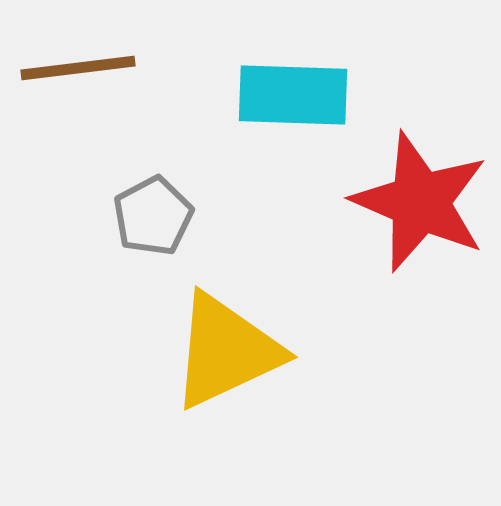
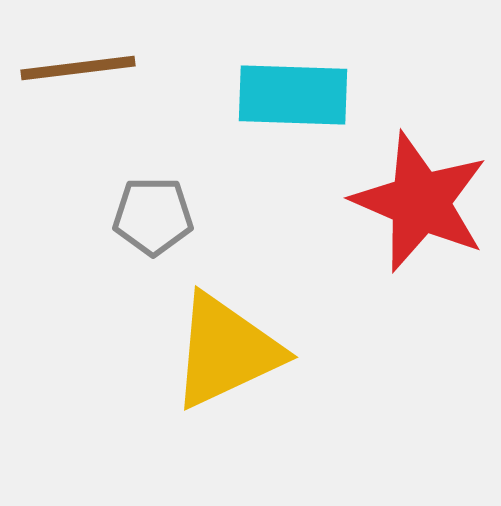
gray pentagon: rotated 28 degrees clockwise
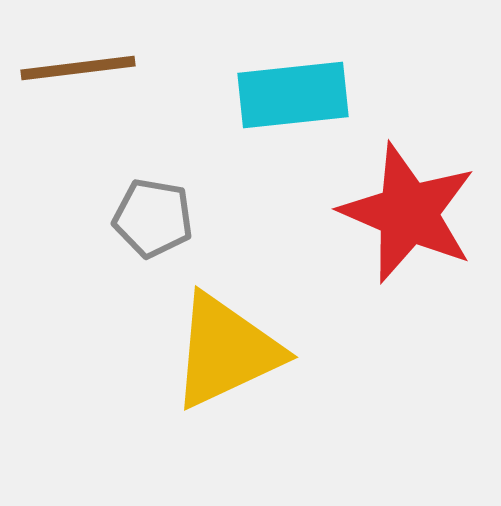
cyan rectangle: rotated 8 degrees counterclockwise
red star: moved 12 px left, 11 px down
gray pentagon: moved 2 px down; rotated 10 degrees clockwise
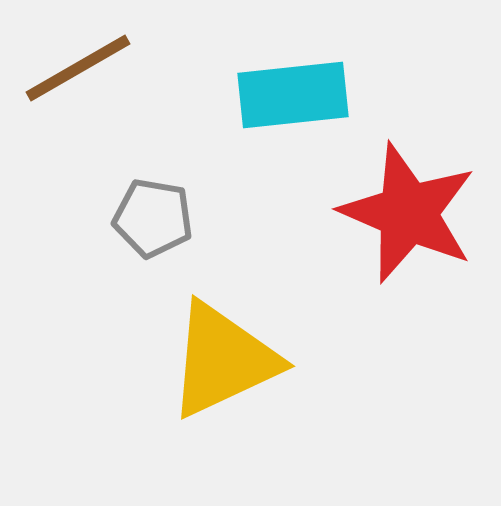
brown line: rotated 23 degrees counterclockwise
yellow triangle: moved 3 px left, 9 px down
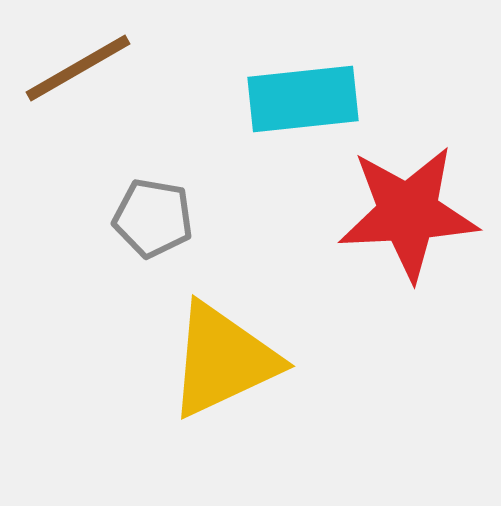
cyan rectangle: moved 10 px right, 4 px down
red star: rotated 26 degrees counterclockwise
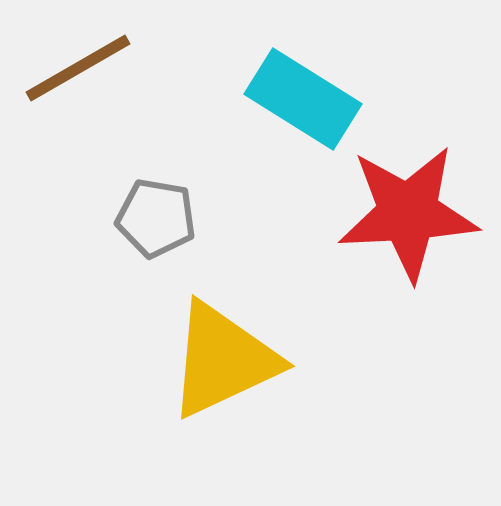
cyan rectangle: rotated 38 degrees clockwise
gray pentagon: moved 3 px right
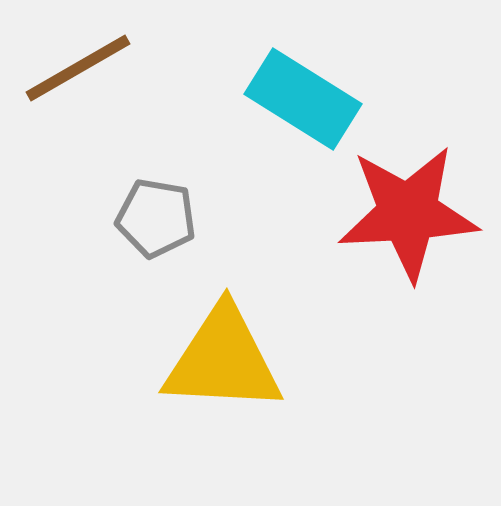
yellow triangle: rotated 28 degrees clockwise
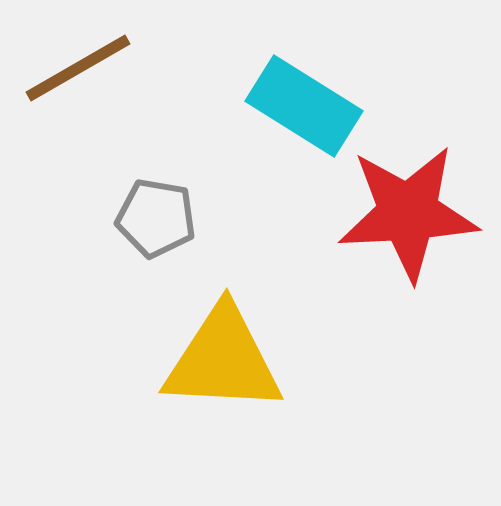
cyan rectangle: moved 1 px right, 7 px down
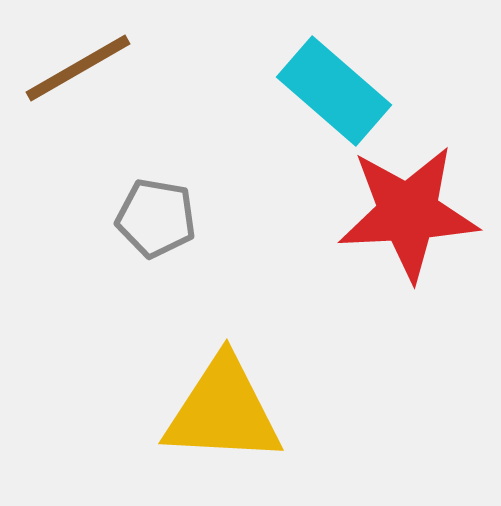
cyan rectangle: moved 30 px right, 15 px up; rotated 9 degrees clockwise
yellow triangle: moved 51 px down
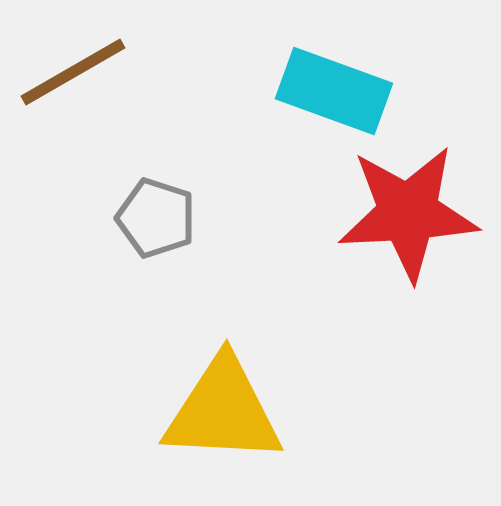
brown line: moved 5 px left, 4 px down
cyan rectangle: rotated 21 degrees counterclockwise
gray pentagon: rotated 8 degrees clockwise
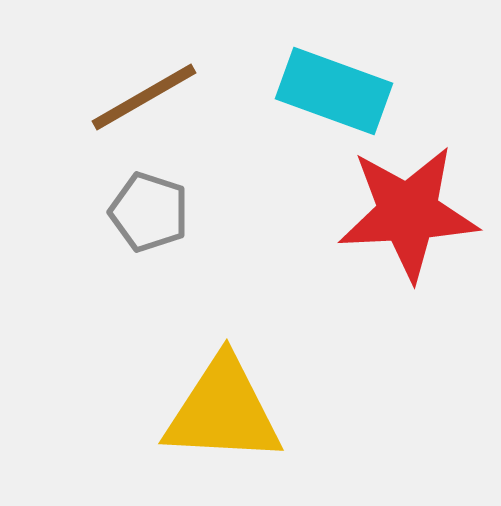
brown line: moved 71 px right, 25 px down
gray pentagon: moved 7 px left, 6 px up
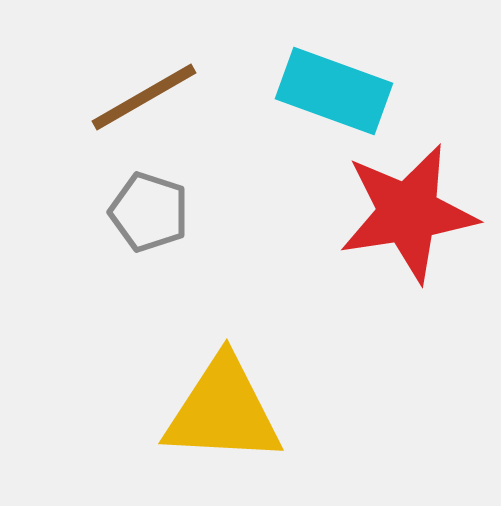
red star: rotated 6 degrees counterclockwise
